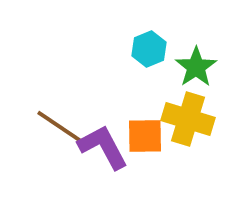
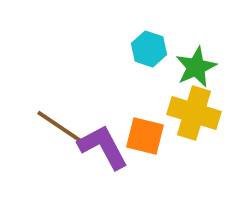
cyan hexagon: rotated 20 degrees counterclockwise
green star: rotated 9 degrees clockwise
yellow cross: moved 6 px right, 6 px up
orange square: rotated 15 degrees clockwise
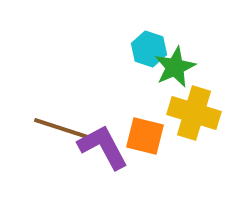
green star: moved 21 px left
brown line: rotated 16 degrees counterclockwise
